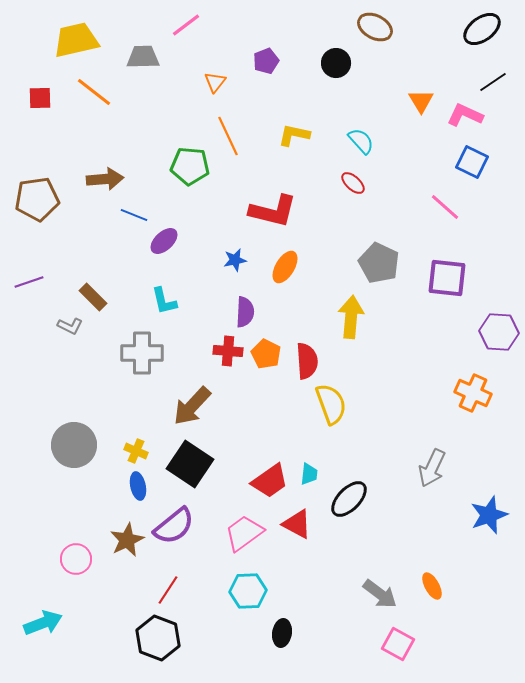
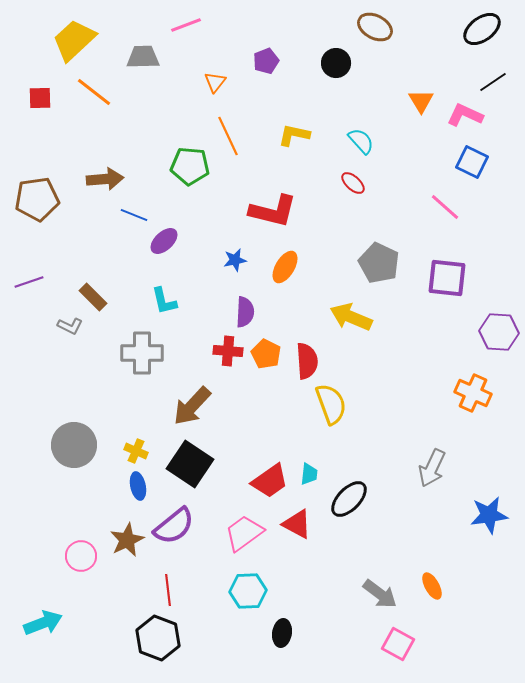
pink line at (186, 25): rotated 16 degrees clockwise
yellow trapezoid at (76, 40): moved 2 px left; rotated 30 degrees counterclockwise
yellow arrow at (351, 317): rotated 72 degrees counterclockwise
blue star at (489, 515): rotated 12 degrees clockwise
pink circle at (76, 559): moved 5 px right, 3 px up
red line at (168, 590): rotated 40 degrees counterclockwise
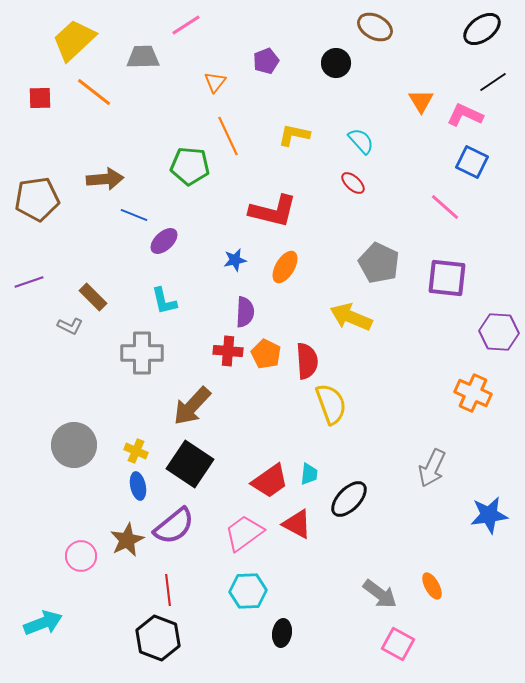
pink line at (186, 25): rotated 12 degrees counterclockwise
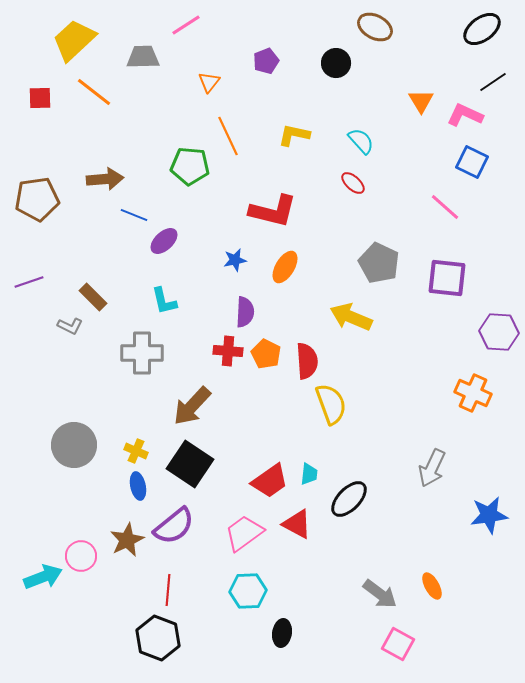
orange triangle at (215, 82): moved 6 px left
red line at (168, 590): rotated 12 degrees clockwise
cyan arrow at (43, 623): moved 46 px up
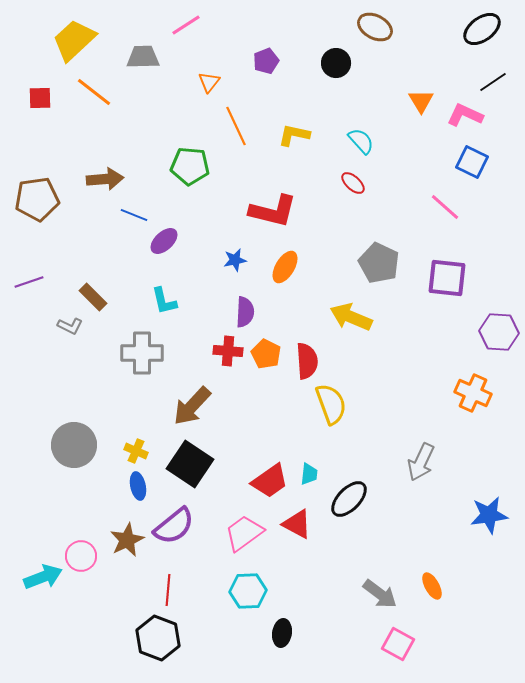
orange line at (228, 136): moved 8 px right, 10 px up
gray arrow at (432, 468): moved 11 px left, 6 px up
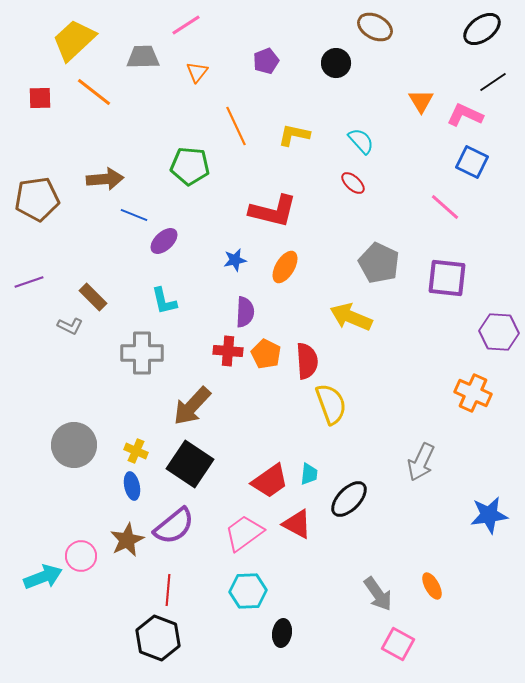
orange triangle at (209, 82): moved 12 px left, 10 px up
blue ellipse at (138, 486): moved 6 px left
gray arrow at (380, 594): moved 2 px left; rotated 18 degrees clockwise
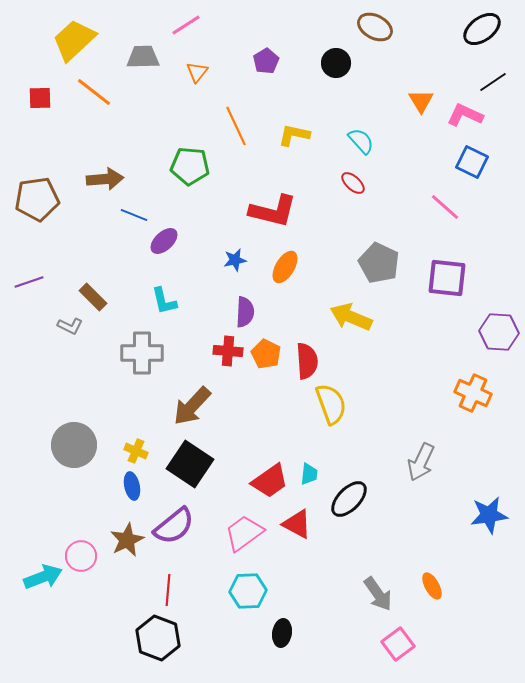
purple pentagon at (266, 61): rotated 10 degrees counterclockwise
pink square at (398, 644): rotated 24 degrees clockwise
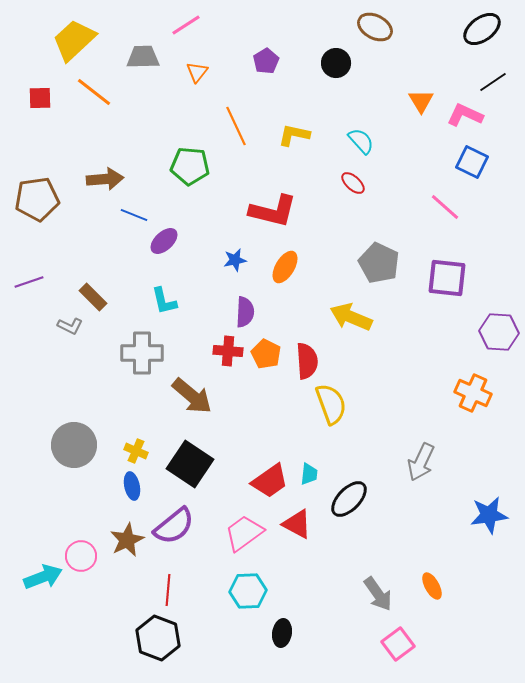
brown arrow at (192, 406): moved 10 px up; rotated 93 degrees counterclockwise
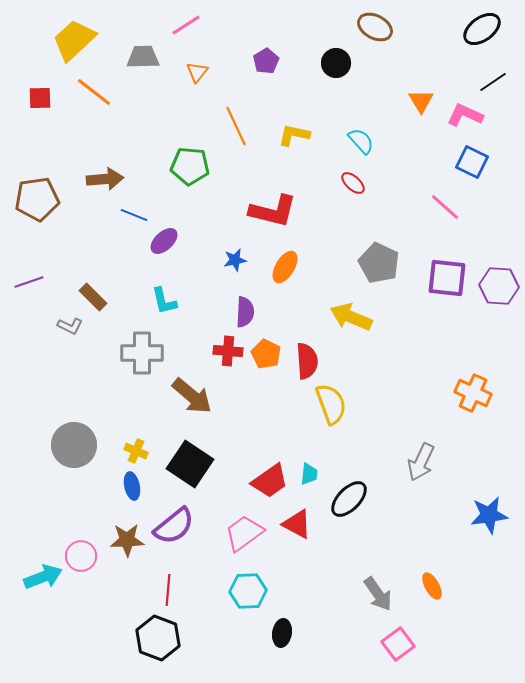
purple hexagon at (499, 332): moved 46 px up
brown star at (127, 540): rotated 24 degrees clockwise
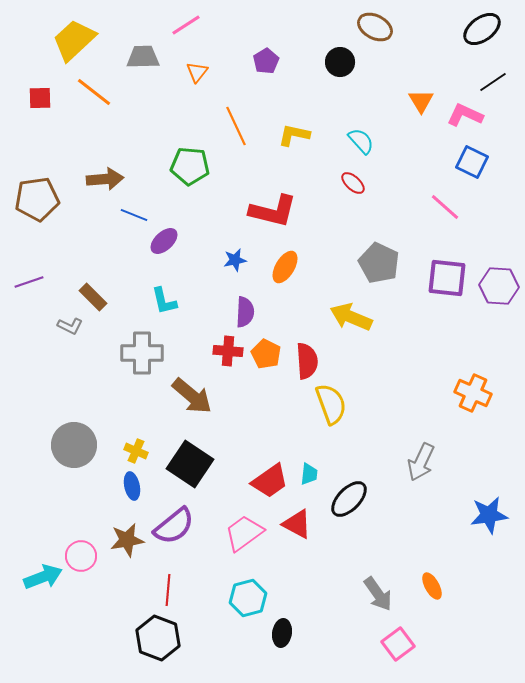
black circle at (336, 63): moved 4 px right, 1 px up
brown star at (127, 540): rotated 8 degrees counterclockwise
cyan hexagon at (248, 591): moved 7 px down; rotated 12 degrees counterclockwise
